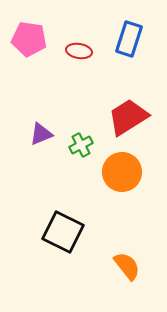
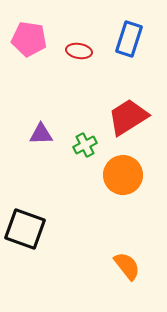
purple triangle: rotated 20 degrees clockwise
green cross: moved 4 px right
orange circle: moved 1 px right, 3 px down
black square: moved 38 px left, 3 px up; rotated 6 degrees counterclockwise
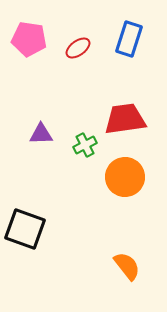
red ellipse: moved 1 px left, 3 px up; rotated 45 degrees counterclockwise
red trapezoid: moved 3 px left, 2 px down; rotated 24 degrees clockwise
orange circle: moved 2 px right, 2 px down
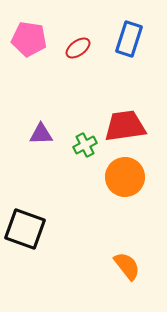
red trapezoid: moved 7 px down
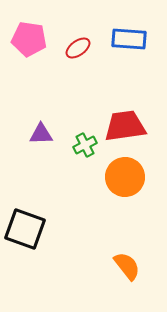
blue rectangle: rotated 76 degrees clockwise
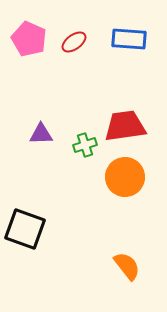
pink pentagon: rotated 16 degrees clockwise
red ellipse: moved 4 px left, 6 px up
green cross: rotated 10 degrees clockwise
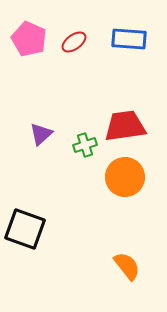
purple triangle: rotated 40 degrees counterclockwise
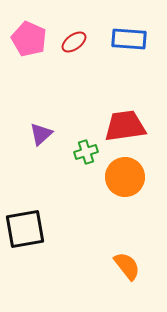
green cross: moved 1 px right, 7 px down
black square: rotated 30 degrees counterclockwise
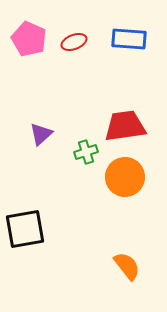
red ellipse: rotated 15 degrees clockwise
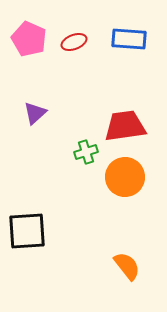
purple triangle: moved 6 px left, 21 px up
black square: moved 2 px right, 2 px down; rotated 6 degrees clockwise
